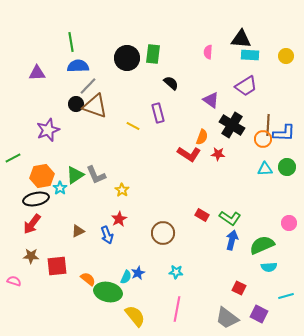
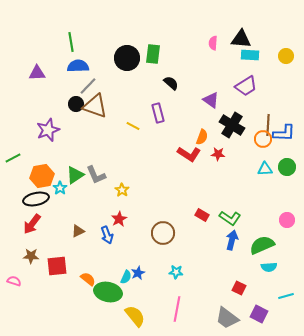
pink semicircle at (208, 52): moved 5 px right, 9 px up
pink circle at (289, 223): moved 2 px left, 3 px up
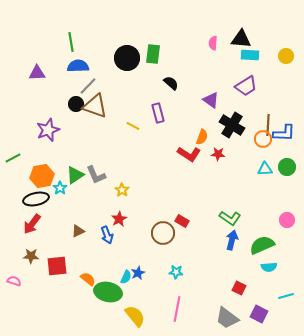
red rectangle at (202, 215): moved 20 px left, 6 px down
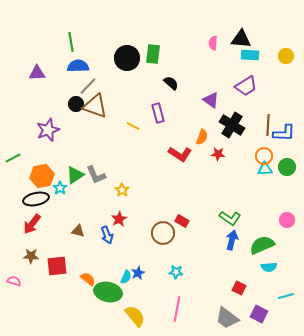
orange circle at (263, 139): moved 1 px right, 17 px down
red L-shape at (189, 154): moved 9 px left
brown triangle at (78, 231): rotated 40 degrees clockwise
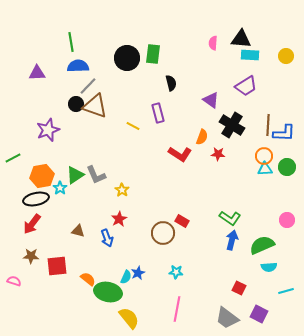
black semicircle at (171, 83): rotated 35 degrees clockwise
blue arrow at (107, 235): moved 3 px down
cyan line at (286, 296): moved 5 px up
yellow semicircle at (135, 316): moved 6 px left, 2 px down
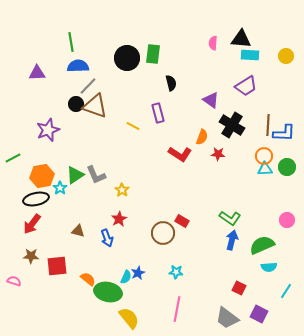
cyan line at (286, 291): rotated 42 degrees counterclockwise
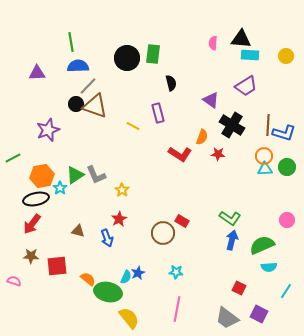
blue L-shape at (284, 133): rotated 15 degrees clockwise
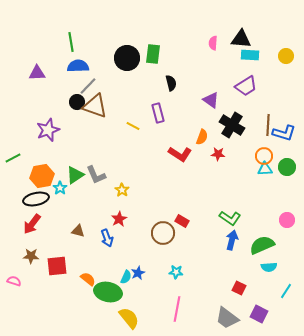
black circle at (76, 104): moved 1 px right, 2 px up
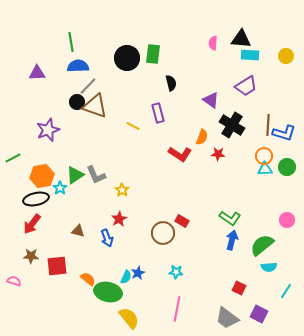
green semicircle at (262, 245): rotated 15 degrees counterclockwise
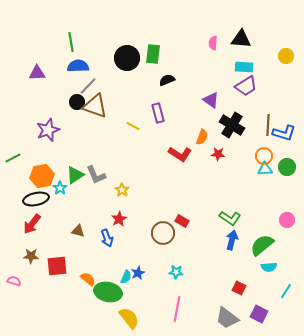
cyan rectangle at (250, 55): moved 6 px left, 12 px down
black semicircle at (171, 83): moved 4 px left, 3 px up; rotated 98 degrees counterclockwise
